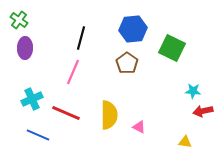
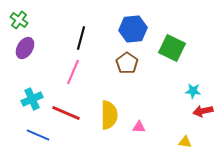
purple ellipse: rotated 30 degrees clockwise
pink triangle: rotated 24 degrees counterclockwise
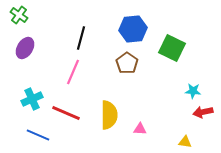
green cross: moved 5 px up
red arrow: moved 1 px down
pink triangle: moved 1 px right, 2 px down
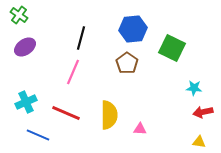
purple ellipse: moved 1 px up; rotated 25 degrees clockwise
cyan star: moved 1 px right, 3 px up
cyan cross: moved 6 px left, 3 px down
yellow triangle: moved 14 px right
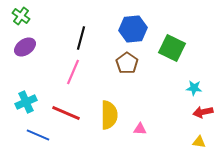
green cross: moved 2 px right, 1 px down
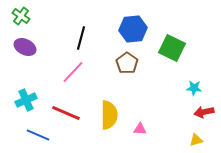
purple ellipse: rotated 60 degrees clockwise
pink line: rotated 20 degrees clockwise
cyan cross: moved 2 px up
red arrow: moved 1 px right
yellow triangle: moved 3 px left, 2 px up; rotated 24 degrees counterclockwise
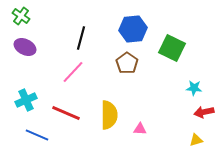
blue line: moved 1 px left
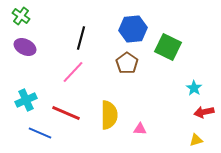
green square: moved 4 px left, 1 px up
cyan star: rotated 28 degrees clockwise
blue line: moved 3 px right, 2 px up
